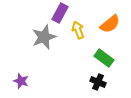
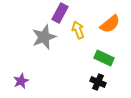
green rectangle: rotated 12 degrees counterclockwise
purple star: rotated 28 degrees clockwise
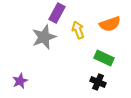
purple rectangle: moved 3 px left
orange semicircle: rotated 20 degrees clockwise
purple star: moved 1 px left
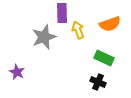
purple rectangle: moved 5 px right; rotated 30 degrees counterclockwise
purple star: moved 3 px left, 9 px up; rotated 21 degrees counterclockwise
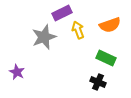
purple rectangle: rotated 66 degrees clockwise
orange semicircle: moved 1 px down
green rectangle: moved 2 px right
